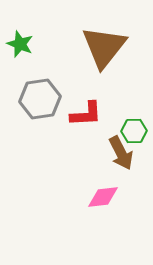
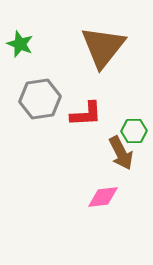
brown triangle: moved 1 px left
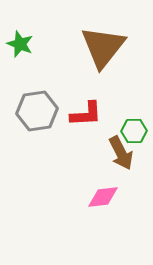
gray hexagon: moved 3 px left, 12 px down
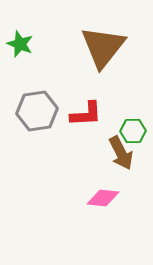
green hexagon: moved 1 px left
pink diamond: moved 1 px down; rotated 12 degrees clockwise
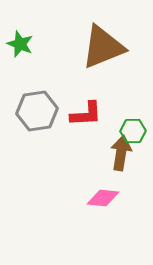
brown triangle: rotated 30 degrees clockwise
brown arrow: rotated 144 degrees counterclockwise
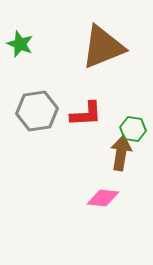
green hexagon: moved 2 px up; rotated 10 degrees clockwise
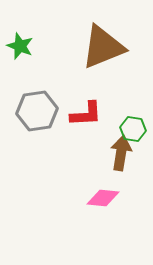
green star: moved 2 px down
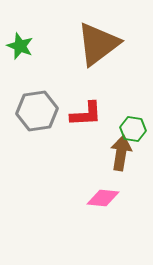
brown triangle: moved 5 px left, 3 px up; rotated 15 degrees counterclockwise
